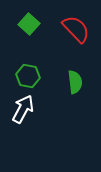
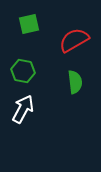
green square: rotated 35 degrees clockwise
red semicircle: moved 2 px left, 11 px down; rotated 76 degrees counterclockwise
green hexagon: moved 5 px left, 5 px up
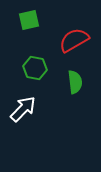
green square: moved 4 px up
green hexagon: moved 12 px right, 3 px up
white arrow: rotated 16 degrees clockwise
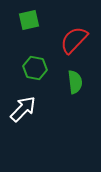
red semicircle: rotated 16 degrees counterclockwise
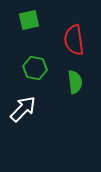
red semicircle: rotated 52 degrees counterclockwise
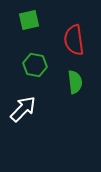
green hexagon: moved 3 px up
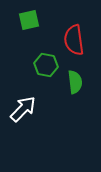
green hexagon: moved 11 px right
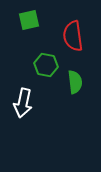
red semicircle: moved 1 px left, 4 px up
white arrow: moved 6 px up; rotated 148 degrees clockwise
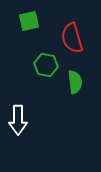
green square: moved 1 px down
red semicircle: moved 1 px left, 2 px down; rotated 8 degrees counterclockwise
white arrow: moved 5 px left, 17 px down; rotated 12 degrees counterclockwise
